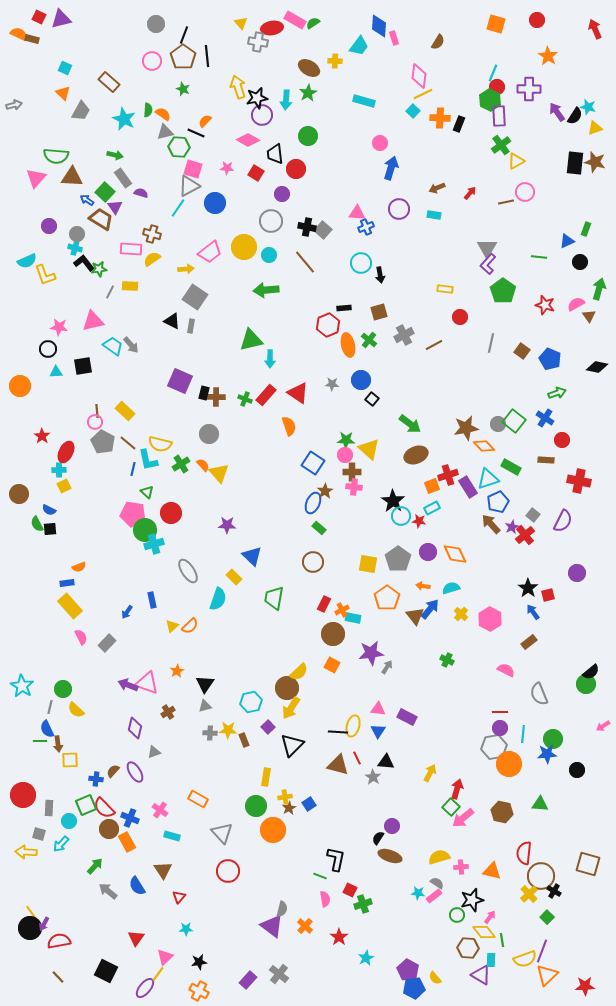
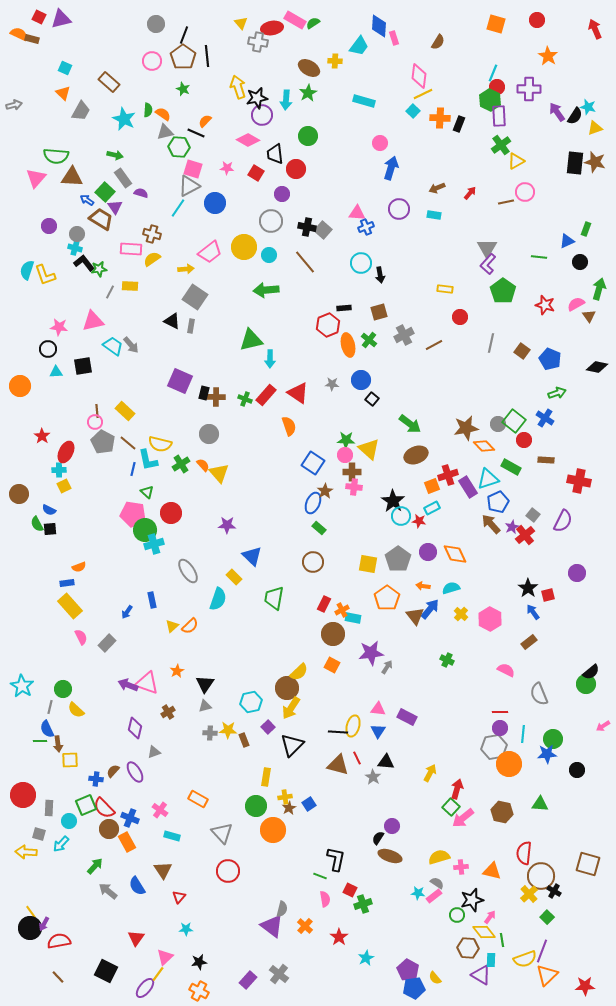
cyan semicircle at (27, 261): moved 9 px down; rotated 132 degrees clockwise
red circle at (562, 440): moved 38 px left
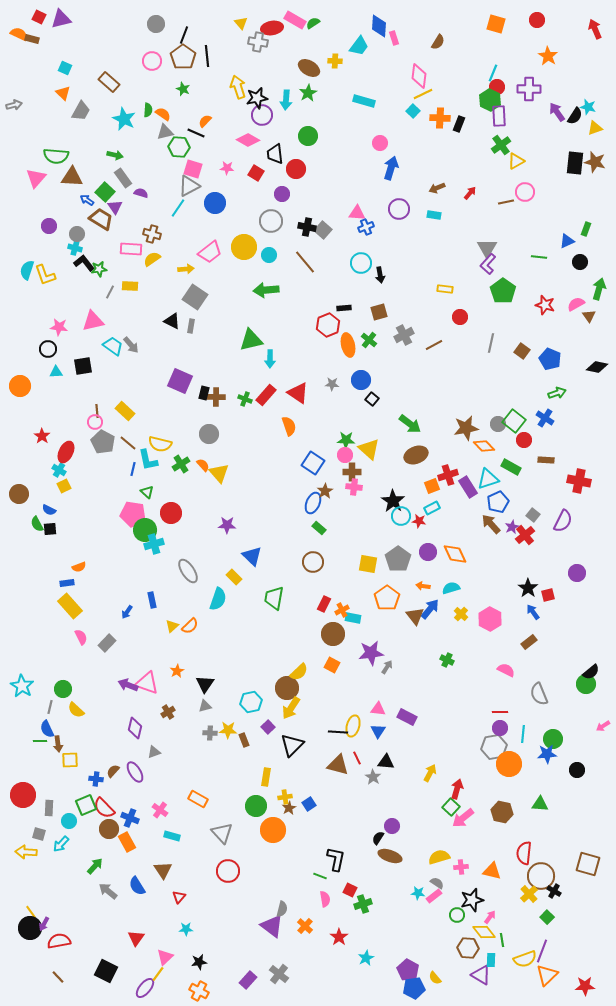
cyan cross at (59, 470): rotated 32 degrees clockwise
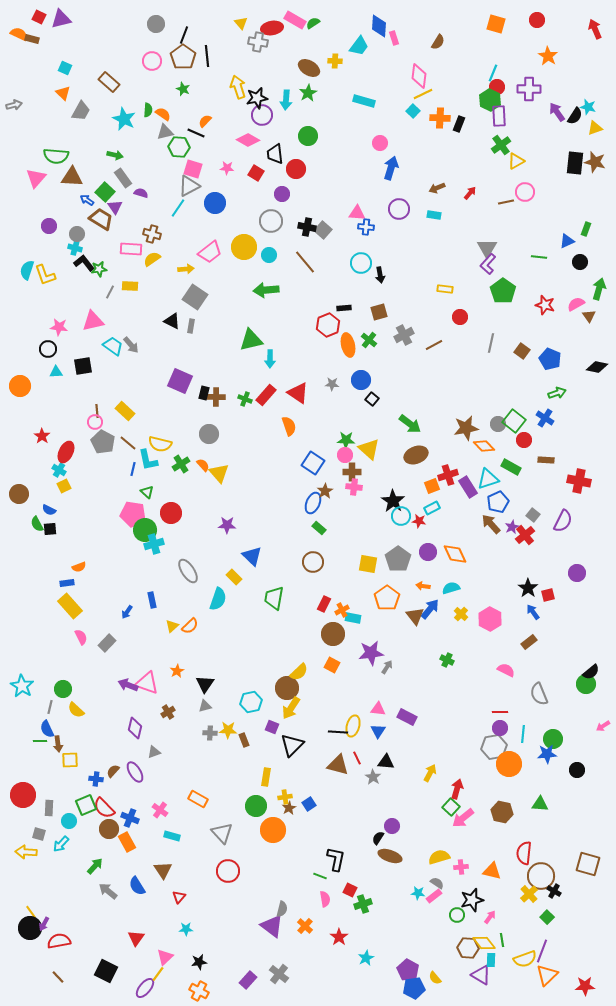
blue cross at (366, 227): rotated 28 degrees clockwise
purple square at (268, 727): moved 4 px right; rotated 24 degrees counterclockwise
yellow diamond at (484, 932): moved 11 px down
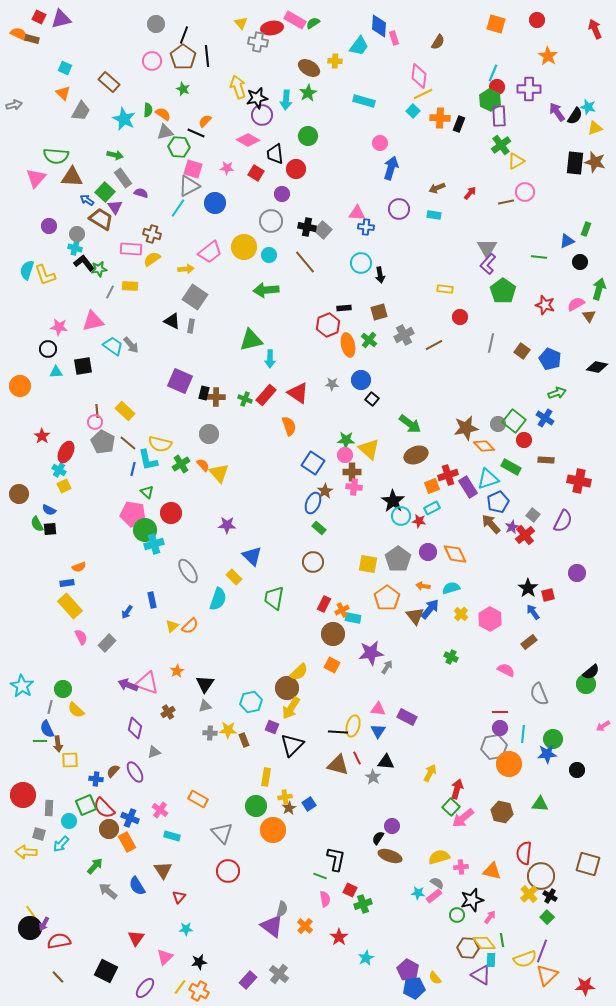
green cross at (447, 660): moved 4 px right, 3 px up
black cross at (554, 891): moved 4 px left, 5 px down
yellow line at (158, 974): moved 22 px right, 13 px down
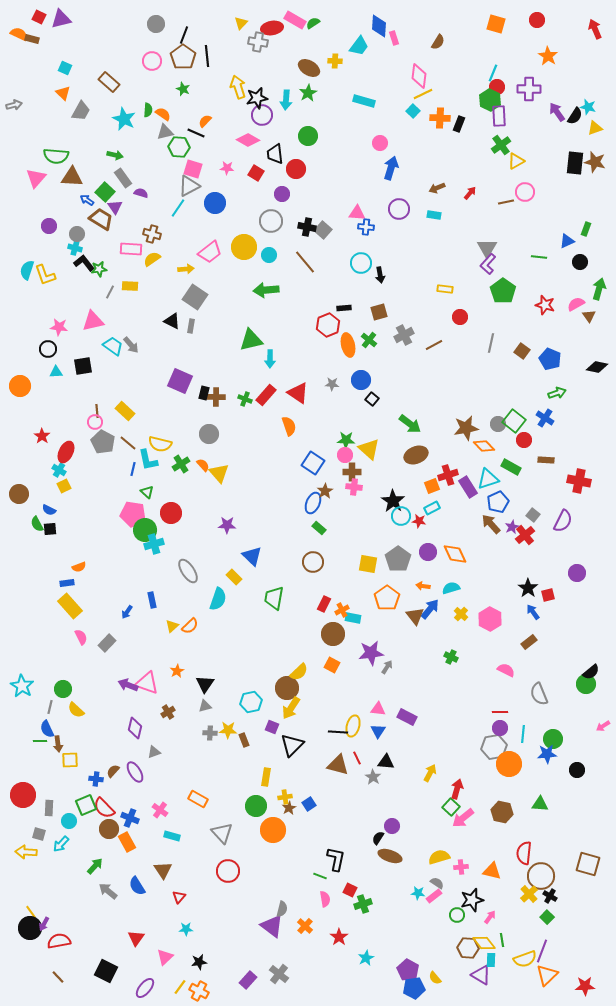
yellow triangle at (241, 23): rotated 24 degrees clockwise
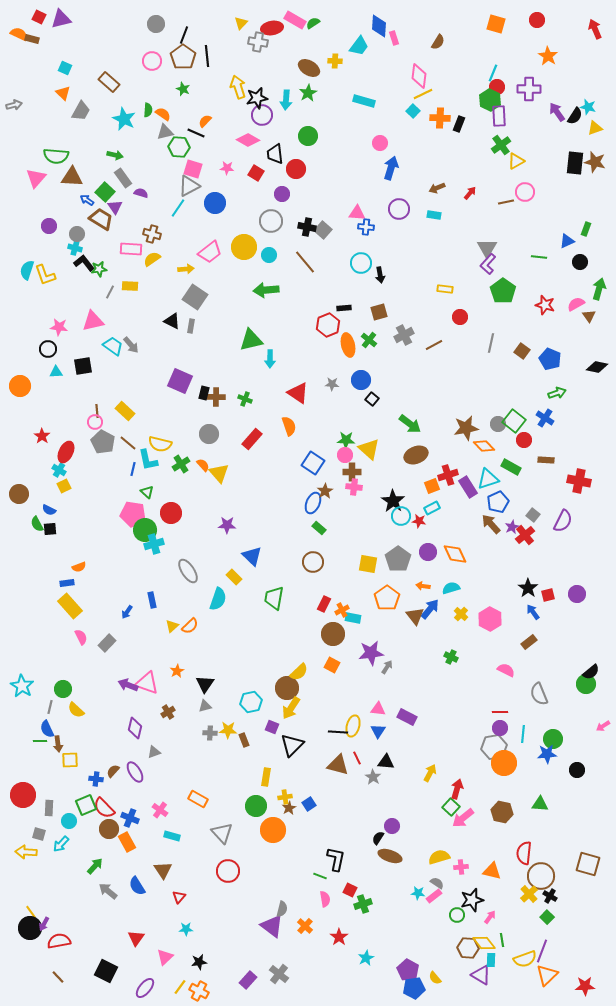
red rectangle at (266, 395): moved 14 px left, 44 px down
purple circle at (577, 573): moved 21 px down
orange circle at (509, 764): moved 5 px left, 1 px up
